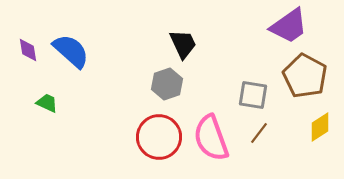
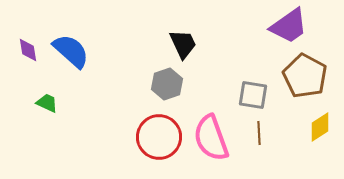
brown line: rotated 40 degrees counterclockwise
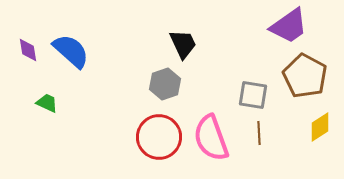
gray hexagon: moved 2 px left
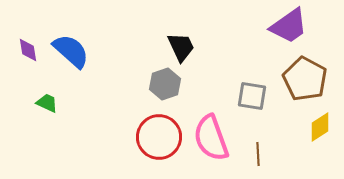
black trapezoid: moved 2 px left, 3 px down
brown pentagon: moved 3 px down
gray square: moved 1 px left, 1 px down
brown line: moved 1 px left, 21 px down
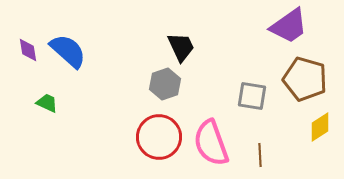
blue semicircle: moved 3 px left
brown pentagon: rotated 12 degrees counterclockwise
pink semicircle: moved 5 px down
brown line: moved 2 px right, 1 px down
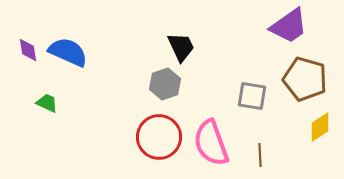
blue semicircle: moved 1 px down; rotated 18 degrees counterclockwise
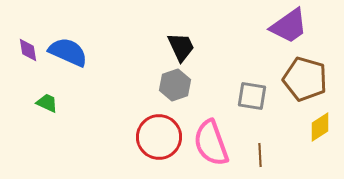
gray hexagon: moved 10 px right, 1 px down
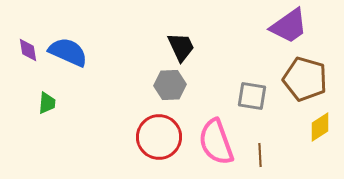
gray hexagon: moved 5 px left; rotated 16 degrees clockwise
green trapezoid: rotated 70 degrees clockwise
pink semicircle: moved 5 px right, 1 px up
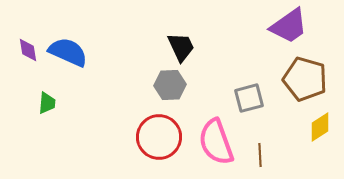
gray square: moved 3 px left, 2 px down; rotated 24 degrees counterclockwise
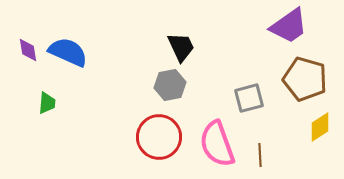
gray hexagon: rotated 8 degrees counterclockwise
pink semicircle: moved 1 px right, 2 px down
